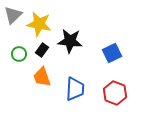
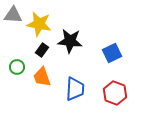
gray triangle: rotated 48 degrees clockwise
green circle: moved 2 px left, 13 px down
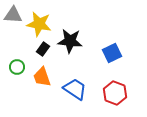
black rectangle: moved 1 px right, 1 px up
blue trapezoid: rotated 60 degrees counterclockwise
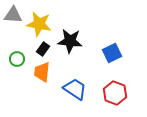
green circle: moved 8 px up
orange trapezoid: moved 5 px up; rotated 25 degrees clockwise
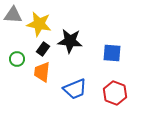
blue square: rotated 30 degrees clockwise
blue trapezoid: rotated 125 degrees clockwise
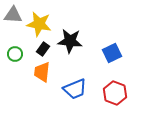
blue square: rotated 30 degrees counterclockwise
green circle: moved 2 px left, 5 px up
